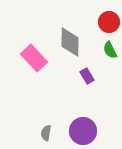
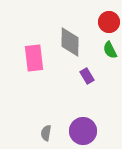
pink rectangle: rotated 36 degrees clockwise
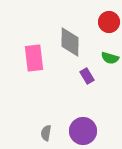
green semicircle: moved 8 px down; rotated 48 degrees counterclockwise
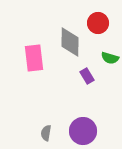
red circle: moved 11 px left, 1 px down
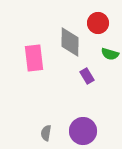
green semicircle: moved 4 px up
